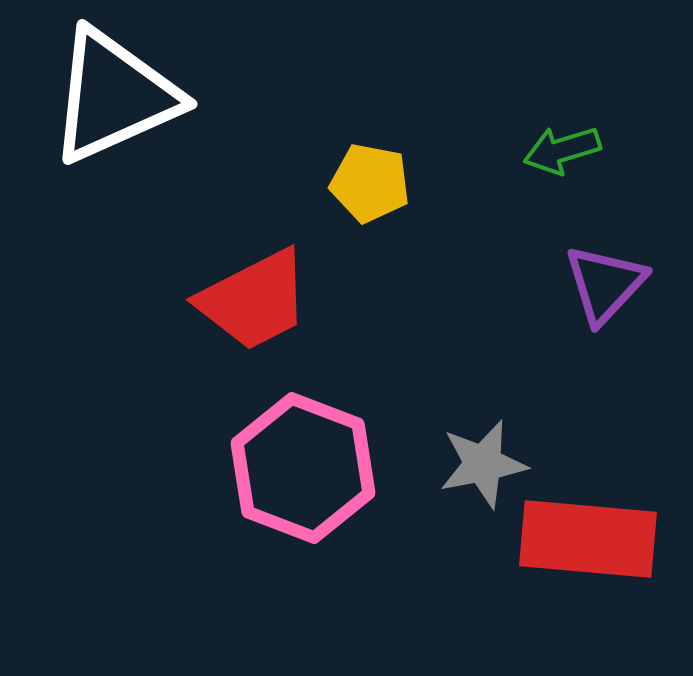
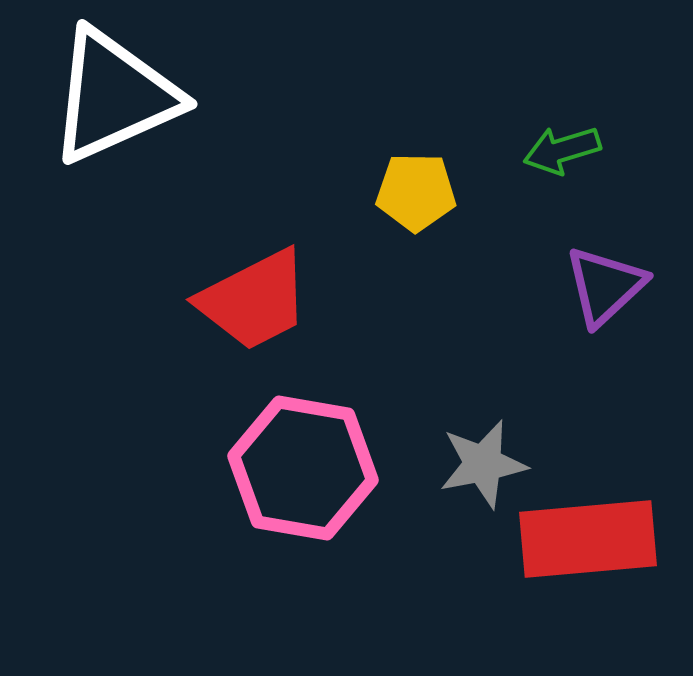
yellow pentagon: moved 46 px right, 9 px down; rotated 10 degrees counterclockwise
purple triangle: moved 2 px down; rotated 4 degrees clockwise
pink hexagon: rotated 11 degrees counterclockwise
red rectangle: rotated 10 degrees counterclockwise
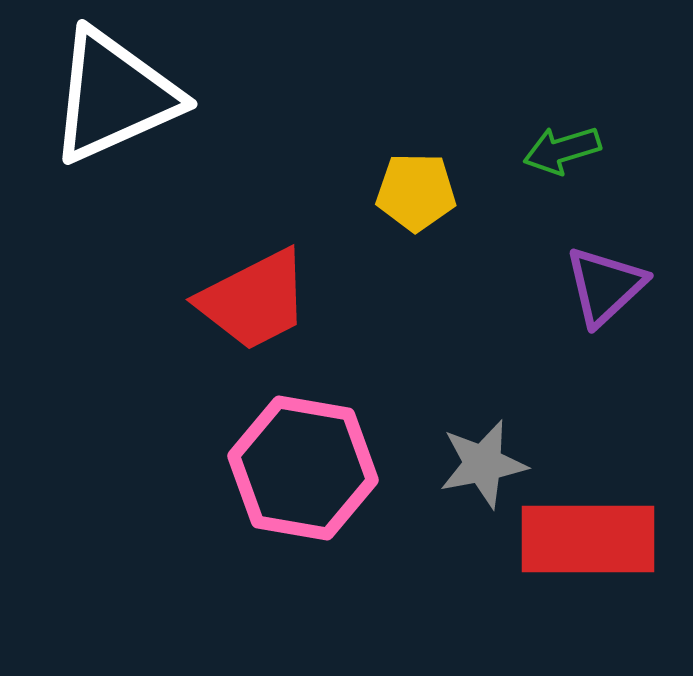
red rectangle: rotated 5 degrees clockwise
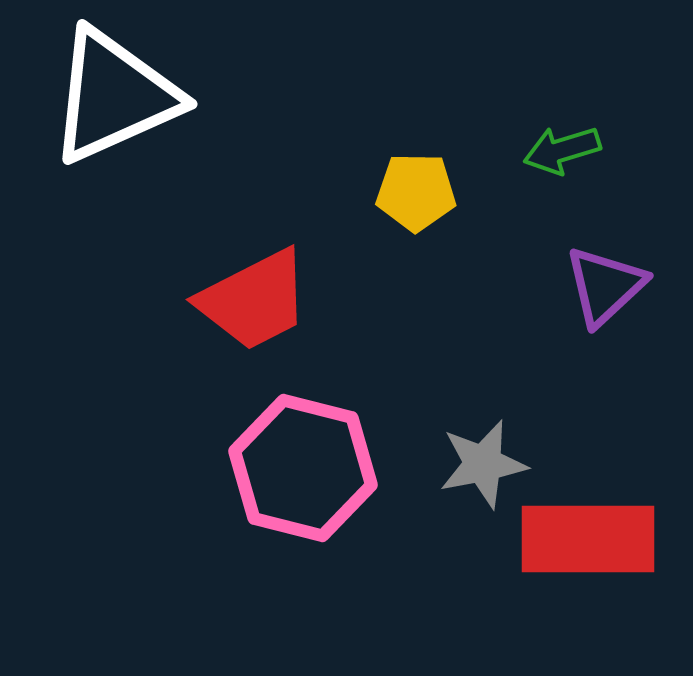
pink hexagon: rotated 4 degrees clockwise
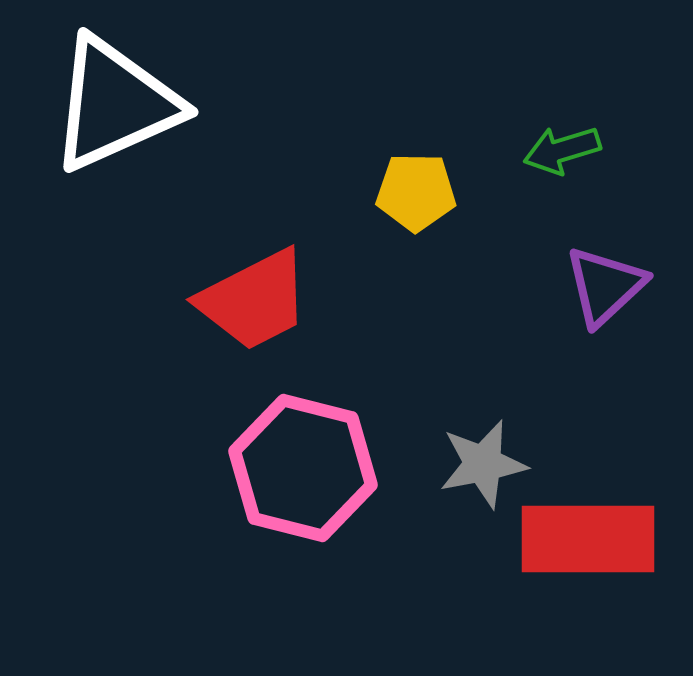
white triangle: moved 1 px right, 8 px down
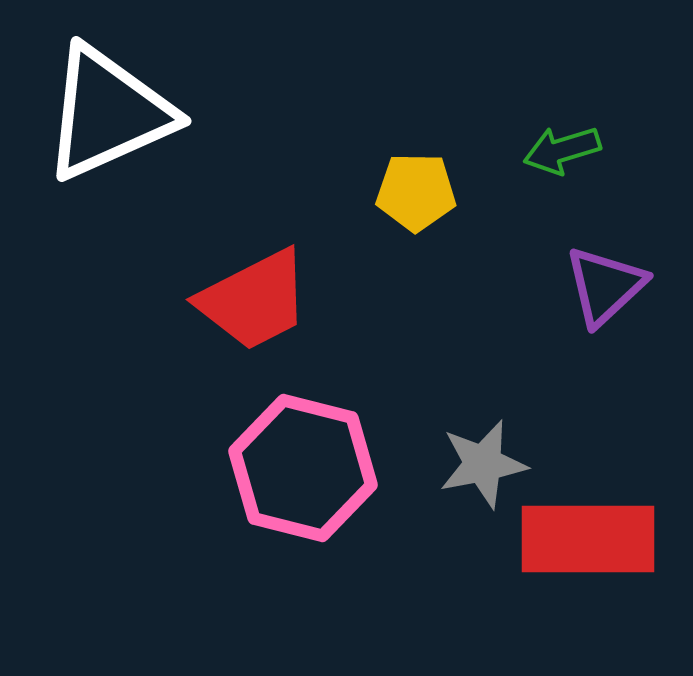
white triangle: moved 7 px left, 9 px down
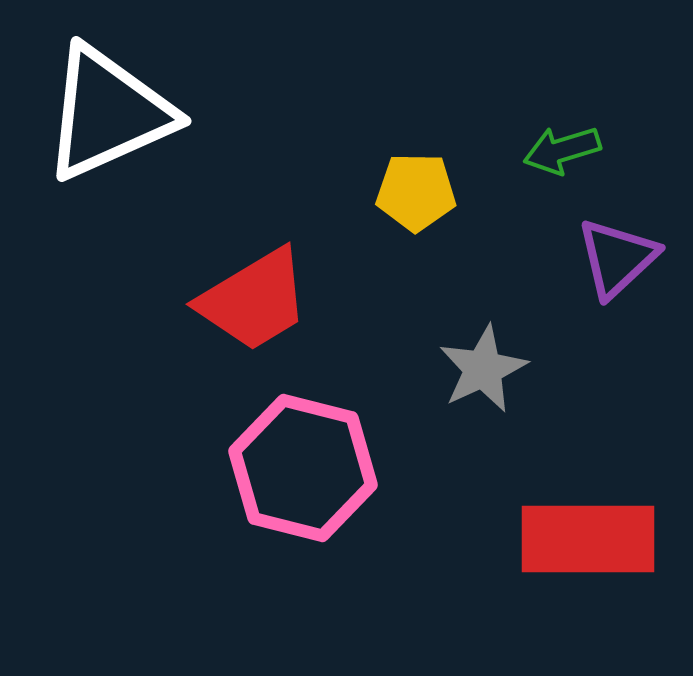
purple triangle: moved 12 px right, 28 px up
red trapezoid: rotated 4 degrees counterclockwise
gray star: moved 95 px up; rotated 14 degrees counterclockwise
